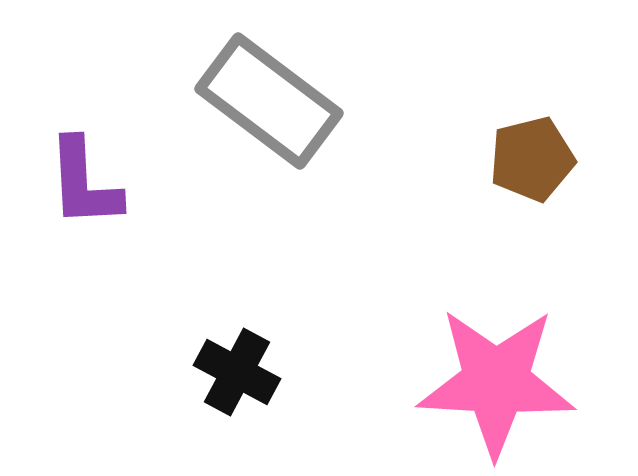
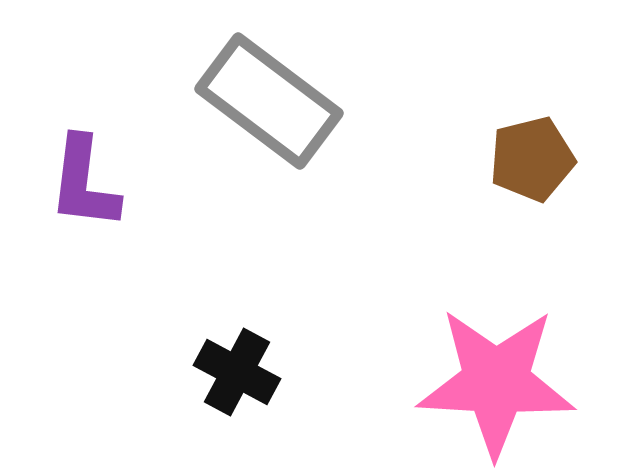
purple L-shape: rotated 10 degrees clockwise
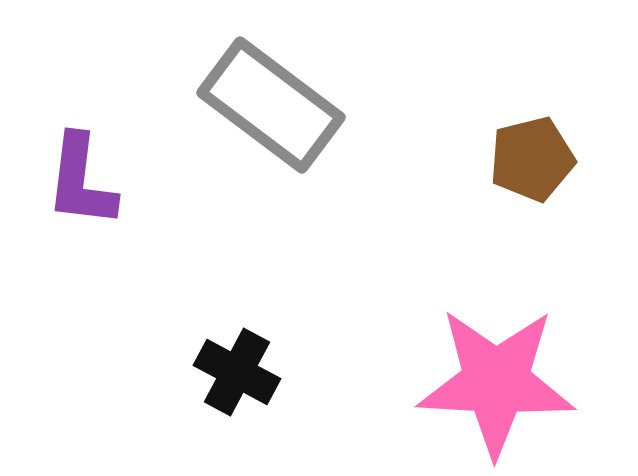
gray rectangle: moved 2 px right, 4 px down
purple L-shape: moved 3 px left, 2 px up
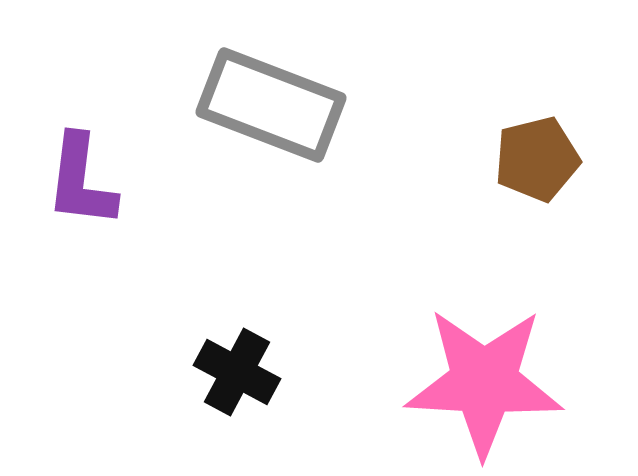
gray rectangle: rotated 16 degrees counterclockwise
brown pentagon: moved 5 px right
pink star: moved 12 px left
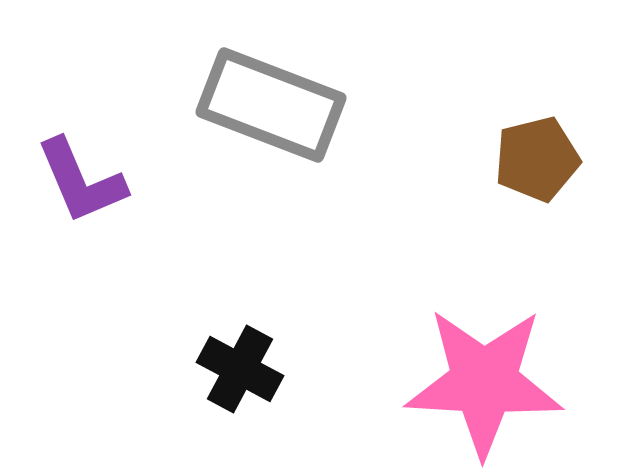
purple L-shape: rotated 30 degrees counterclockwise
black cross: moved 3 px right, 3 px up
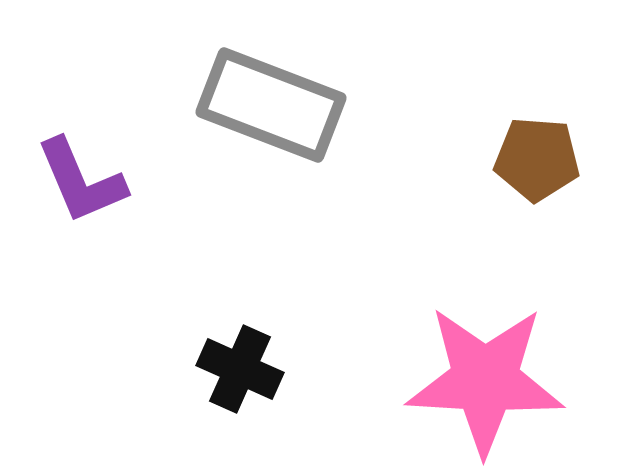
brown pentagon: rotated 18 degrees clockwise
black cross: rotated 4 degrees counterclockwise
pink star: moved 1 px right, 2 px up
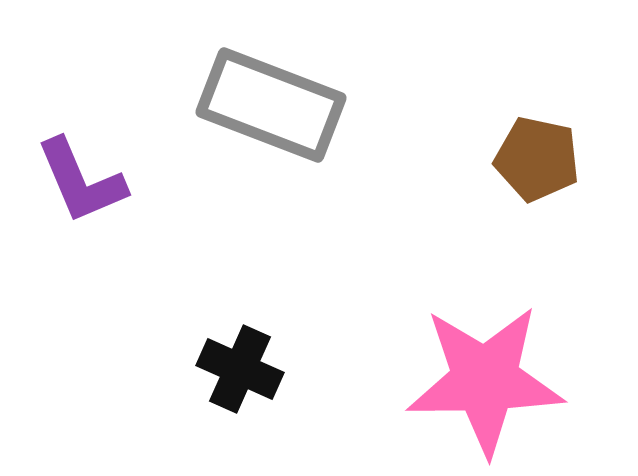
brown pentagon: rotated 8 degrees clockwise
pink star: rotated 4 degrees counterclockwise
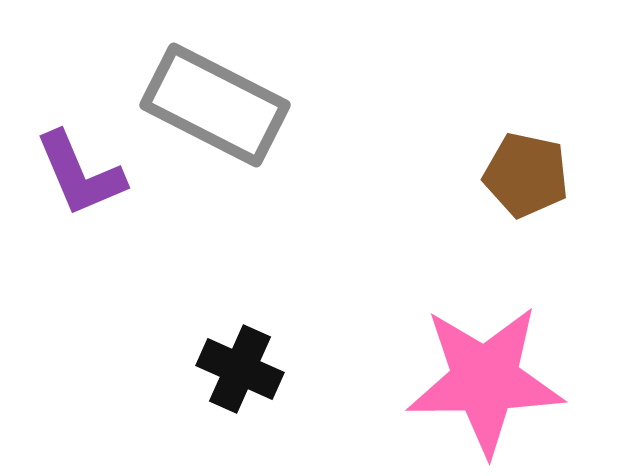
gray rectangle: moved 56 px left; rotated 6 degrees clockwise
brown pentagon: moved 11 px left, 16 px down
purple L-shape: moved 1 px left, 7 px up
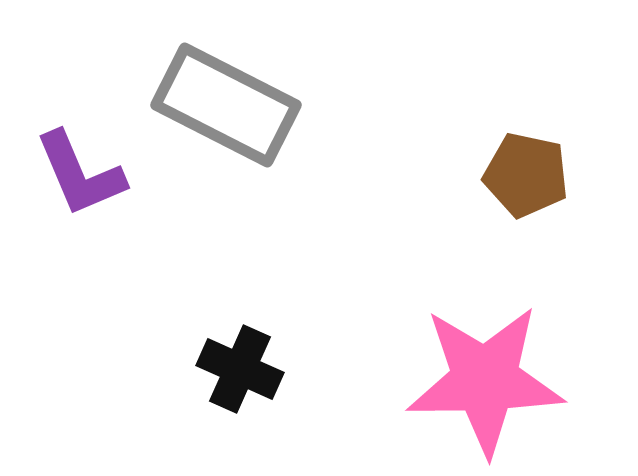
gray rectangle: moved 11 px right
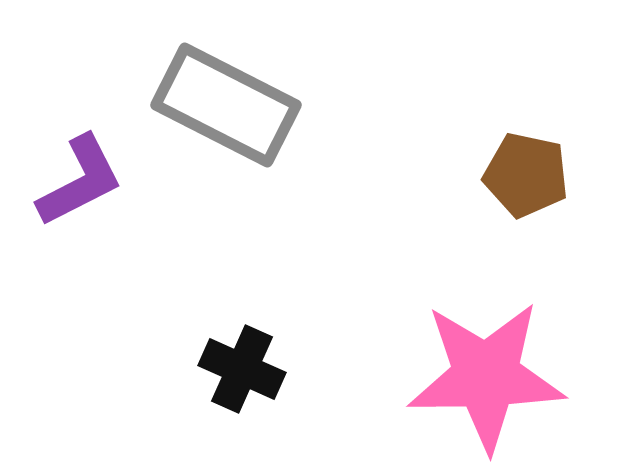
purple L-shape: moved 7 px down; rotated 94 degrees counterclockwise
black cross: moved 2 px right
pink star: moved 1 px right, 4 px up
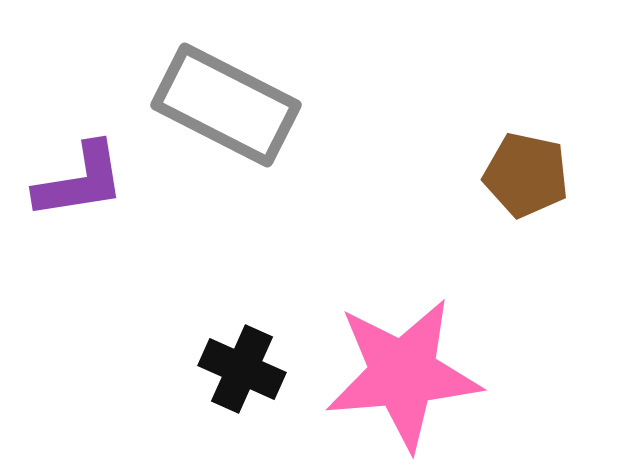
purple L-shape: rotated 18 degrees clockwise
pink star: moved 83 px left, 2 px up; rotated 4 degrees counterclockwise
